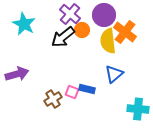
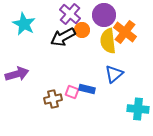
black arrow: rotated 10 degrees clockwise
brown cross: rotated 18 degrees clockwise
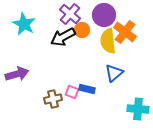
blue triangle: moved 1 px up
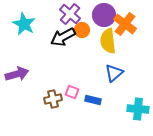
orange cross: moved 8 px up
blue rectangle: moved 6 px right, 11 px down
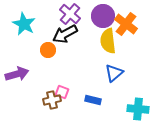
purple circle: moved 1 px left, 1 px down
orange cross: moved 1 px right
orange circle: moved 34 px left, 20 px down
black arrow: moved 2 px right, 3 px up
pink square: moved 10 px left
brown cross: moved 1 px left, 1 px down
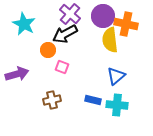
orange cross: rotated 25 degrees counterclockwise
yellow semicircle: moved 2 px right, 1 px up
blue triangle: moved 2 px right, 3 px down
pink square: moved 25 px up
cyan cross: moved 21 px left, 4 px up
